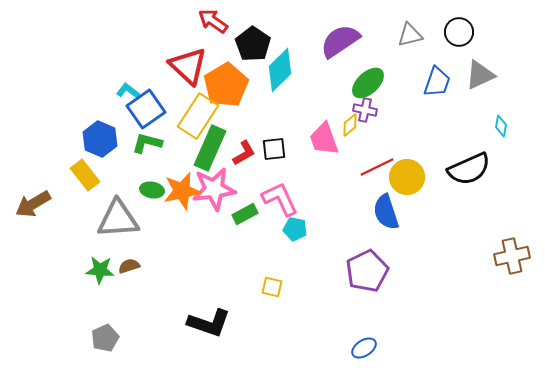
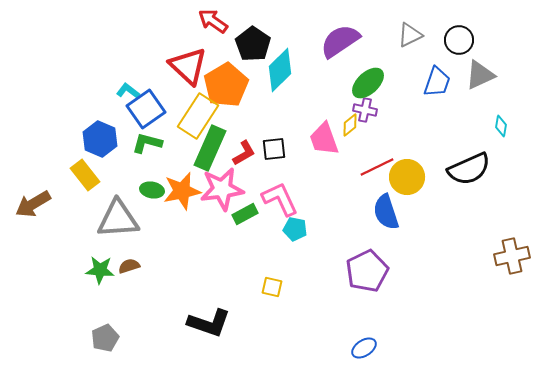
black circle at (459, 32): moved 8 px down
gray triangle at (410, 35): rotated 12 degrees counterclockwise
pink star at (214, 189): moved 8 px right
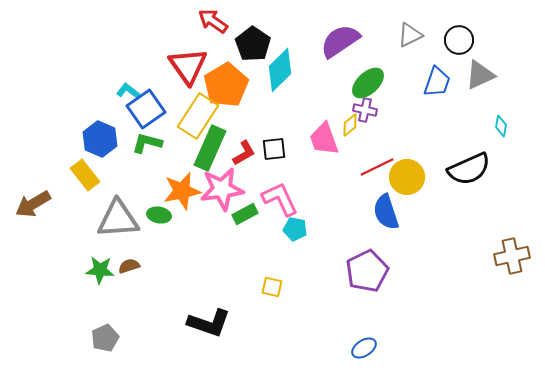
red triangle at (188, 66): rotated 12 degrees clockwise
green ellipse at (152, 190): moved 7 px right, 25 px down
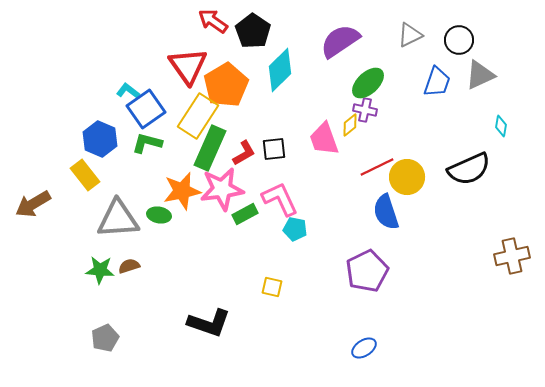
black pentagon at (253, 44): moved 13 px up
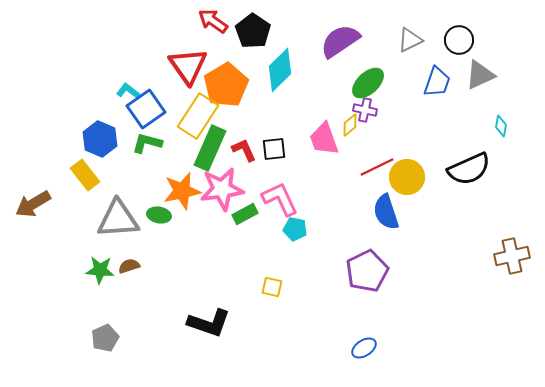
gray triangle at (410, 35): moved 5 px down
red L-shape at (244, 153): moved 3 px up; rotated 84 degrees counterclockwise
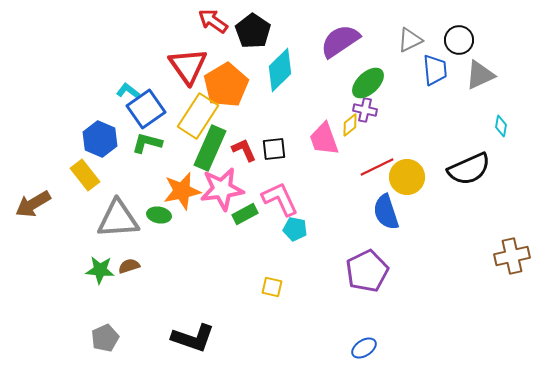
blue trapezoid at (437, 82): moved 2 px left, 12 px up; rotated 24 degrees counterclockwise
black L-shape at (209, 323): moved 16 px left, 15 px down
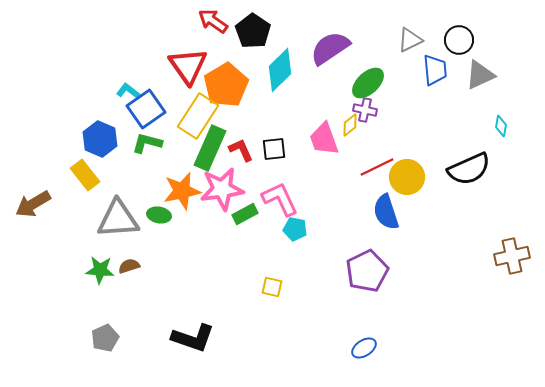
purple semicircle at (340, 41): moved 10 px left, 7 px down
red L-shape at (244, 150): moved 3 px left
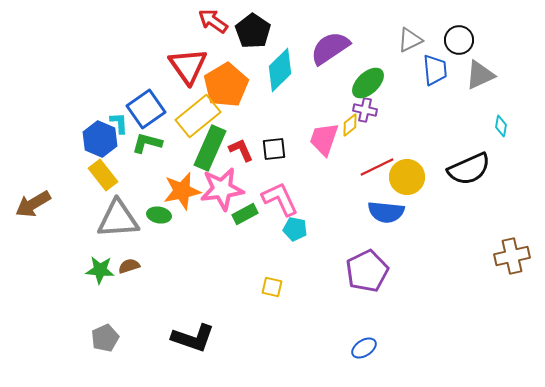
cyan L-shape at (128, 91): moved 9 px left, 32 px down; rotated 50 degrees clockwise
yellow rectangle at (198, 116): rotated 18 degrees clockwise
pink trapezoid at (324, 139): rotated 39 degrees clockwise
yellow rectangle at (85, 175): moved 18 px right
blue semicircle at (386, 212): rotated 66 degrees counterclockwise
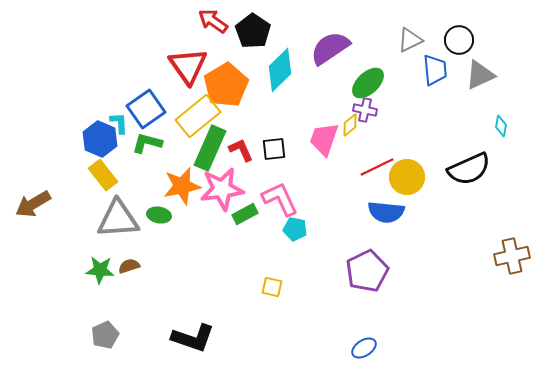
orange star at (182, 191): moved 5 px up
gray pentagon at (105, 338): moved 3 px up
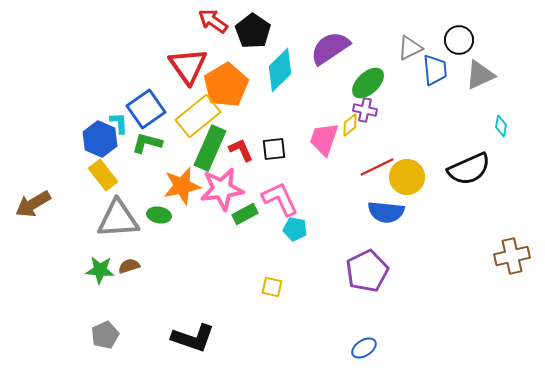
gray triangle at (410, 40): moved 8 px down
